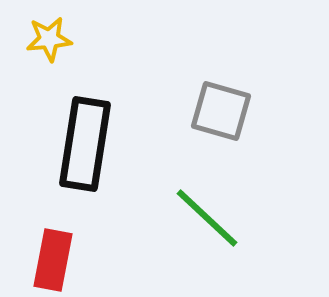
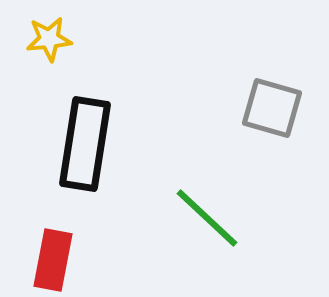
gray square: moved 51 px right, 3 px up
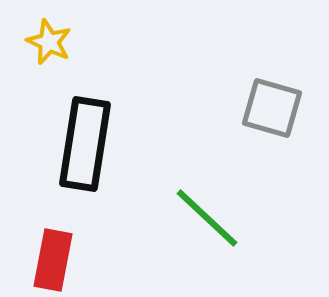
yellow star: moved 3 px down; rotated 30 degrees clockwise
